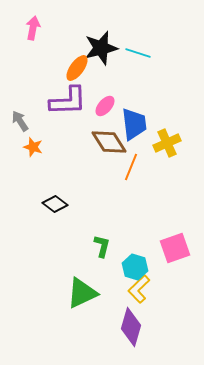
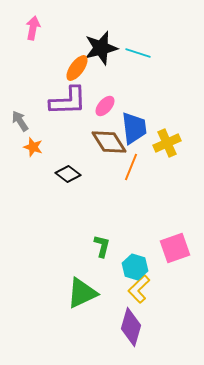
blue trapezoid: moved 4 px down
black diamond: moved 13 px right, 30 px up
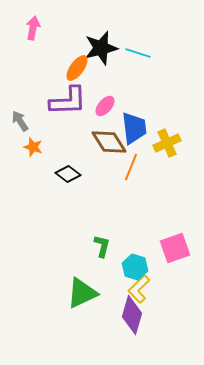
purple diamond: moved 1 px right, 12 px up
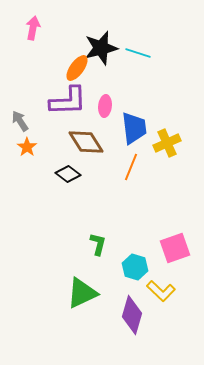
pink ellipse: rotated 35 degrees counterclockwise
brown diamond: moved 23 px left
orange star: moved 6 px left; rotated 18 degrees clockwise
green L-shape: moved 4 px left, 2 px up
yellow L-shape: moved 22 px right, 2 px down; rotated 92 degrees counterclockwise
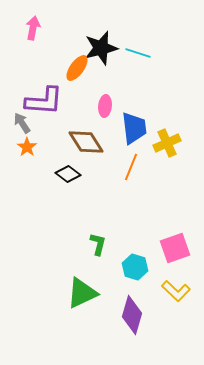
purple L-shape: moved 24 px left; rotated 6 degrees clockwise
gray arrow: moved 2 px right, 2 px down
yellow L-shape: moved 15 px right
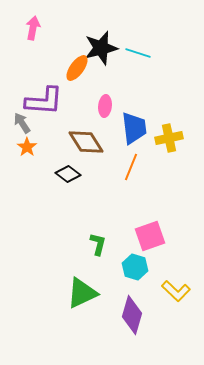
yellow cross: moved 2 px right, 5 px up; rotated 12 degrees clockwise
pink square: moved 25 px left, 12 px up
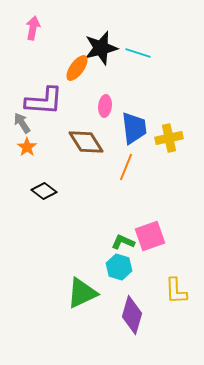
orange line: moved 5 px left
black diamond: moved 24 px left, 17 px down
green L-shape: moved 25 px right, 2 px up; rotated 80 degrees counterclockwise
cyan hexagon: moved 16 px left
yellow L-shape: rotated 44 degrees clockwise
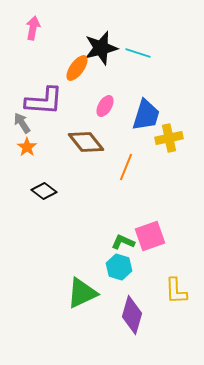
pink ellipse: rotated 25 degrees clockwise
blue trapezoid: moved 12 px right, 13 px up; rotated 24 degrees clockwise
brown diamond: rotated 6 degrees counterclockwise
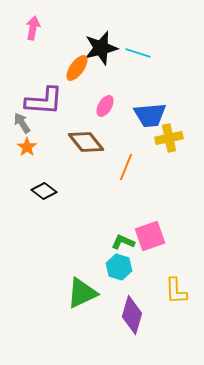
blue trapezoid: moved 4 px right; rotated 68 degrees clockwise
